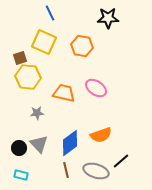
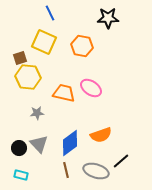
pink ellipse: moved 5 px left
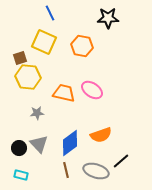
pink ellipse: moved 1 px right, 2 px down
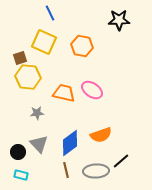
black star: moved 11 px right, 2 px down
black circle: moved 1 px left, 4 px down
gray ellipse: rotated 20 degrees counterclockwise
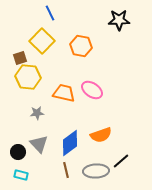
yellow square: moved 2 px left, 1 px up; rotated 20 degrees clockwise
orange hexagon: moved 1 px left
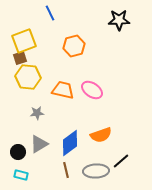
yellow square: moved 18 px left; rotated 25 degrees clockwise
orange hexagon: moved 7 px left; rotated 25 degrees counterclockwise
orange trapezoid: moved 1 px left, 3 px up
gray triangle: rotated 42 degrees clockwise
